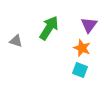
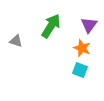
green arrow: moved 2 px right, 2 px up
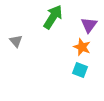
green arrow: moved 2 px right, 9 px up
gray triangle: rotated 32 degrees clockwise
orange star: moved 1 px up
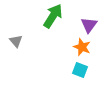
green arrow: moved 1 px up
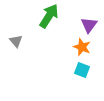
green arrow: moved 4 px left
cyan square: moved 2 px right
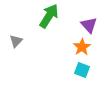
purple triangle: rotated 18 degrees counterclockwise
gray triangle: rotated 24 degrees clockwise
orange star: rotated 18 degrees clockwise
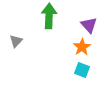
green arrow: rotated 30 degrees counterclockwise
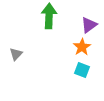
purple triangle: rotated 36 degrees clockwise
gray triangle: moved 13 px down
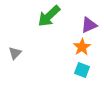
green arrow: rotated 135 degrees counterclockwise
purple triangle: rotated 12 degrees clockwise
gray triangle: moved 1 px left, 1 px up
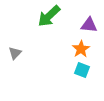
purple triangle: rotated 30 degrees clockwise
orange star: moved 1 px left, 2 px down
